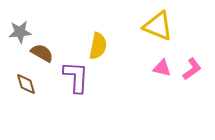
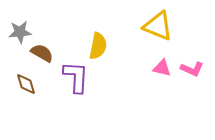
pink L-shape: rotated 60 degrees clockwise
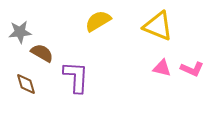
yellow semicircle: moved 25 px up; rotated 132 degrees counterclockwise
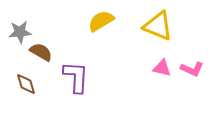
yellow semicircle: moved 3 px right
brown semicircle: moved 1 px left, 1 px up
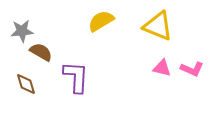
gray star: moved 2 px right, 1 px up
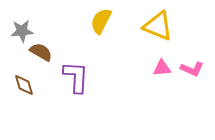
yellow semicircle: rotated 32 degrees counterclockwise
pink triangle: rotated 18 degrees counterclockwise
brown diamond: moved 2 px left, 1 px down
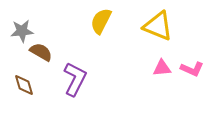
purple L-shape: moved 1 px left, 2 px down; rotated 24 degrees clockwise
